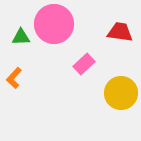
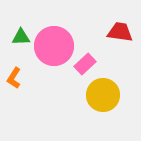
pink circle: moved 22 px down
pink rectangle: moved 1 px right
orange L-shape: rotated 10 degrees counterclockwise
yellow circle: moved 18 px left, 2 px down
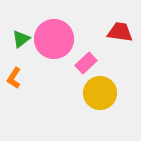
green triangle: moved 2 px down; rotated 36 degrees counterclockwise
pink circle: moved 7 px up
pink rectangle: moved 1 px right, 1 px up
yellow circle: moved 3 px left, 2 px up
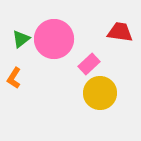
pink rectangle: moved 3 px right, 1 px down
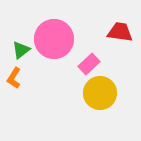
green triangle: moved 11 px down
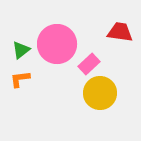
pink circle: moved 3 px right, 5 px down
orange L-shape: moved 6 px right, 1 px down; rotated 50 degrees clockwise
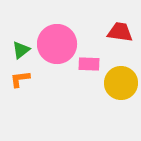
pink rectangle: rotated 45 degrees clockwise
yellow circle: moved 21 px right, 10 px up
